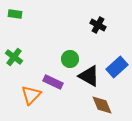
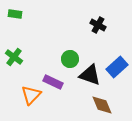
black triangle: moved 1 px right, 1 px up; rotated 10 degrees counterclockwise
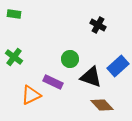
green rectangle: moved 1 px left
blue rectangle: moved 1 px right, 1 px up
black triangle: moved 1 px right, 2 px down
orange triangle: rotated 20 degrees clockwise
brown diamond: rotated 20 degrees counterclockwise
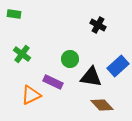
green cross: moved 8 px right, 3 px up
black triangle: rotated 10 degrees counterclockwise
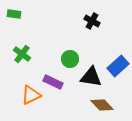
black cross: moved 6 px left, 4 px up
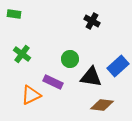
brown diamond: rotated 40 degrees counterclockwise
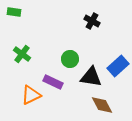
green rectangle: moved 2 px up
brown diamond: rotated 55 degrees clockwise
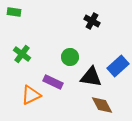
green circle: moved 2 px up
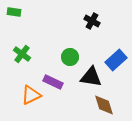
blue rectangle: moved 2 px left, 6 px up
brown diamond: moved 2 px right; rotated 10 degrees clockwise
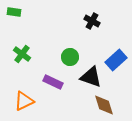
black triangle: rotated 10 degrees clockwise
orange triangle: moved 7 px left, 6 px down
